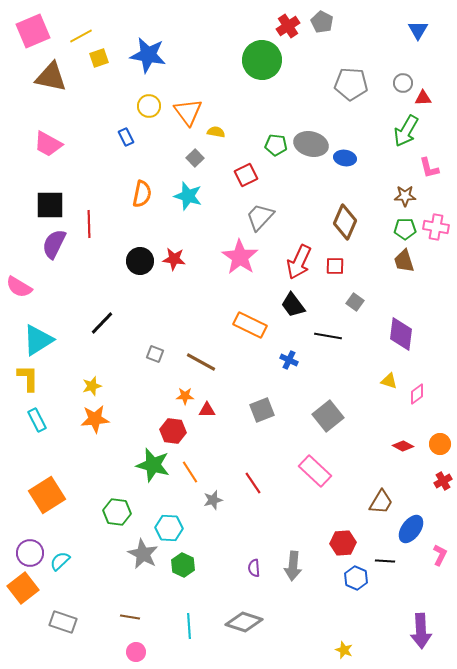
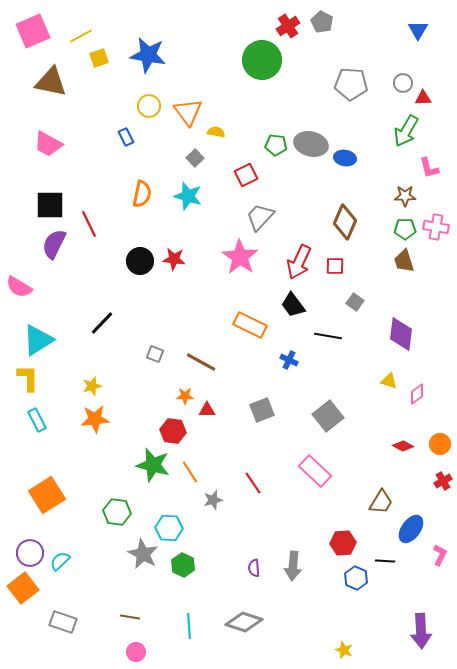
brown triangle at (51, 77): moved 5 px down
red line at (89, 224): rotated 24 degrees counterclockwise
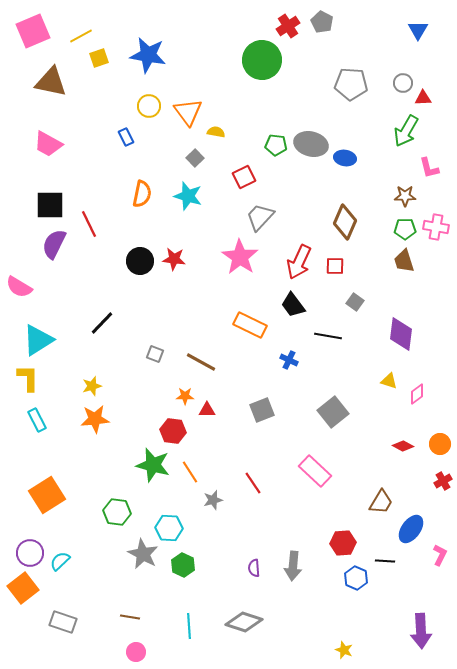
red square at (246, 175): moved 2 px left, 2 px down
gray square at (328, 416): moved 5 px right, 4 px up
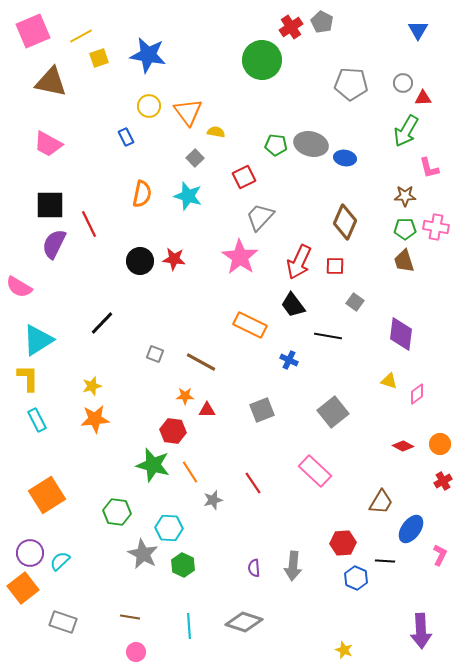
red cross at (288, 26): moved 3 px right, 1 px down
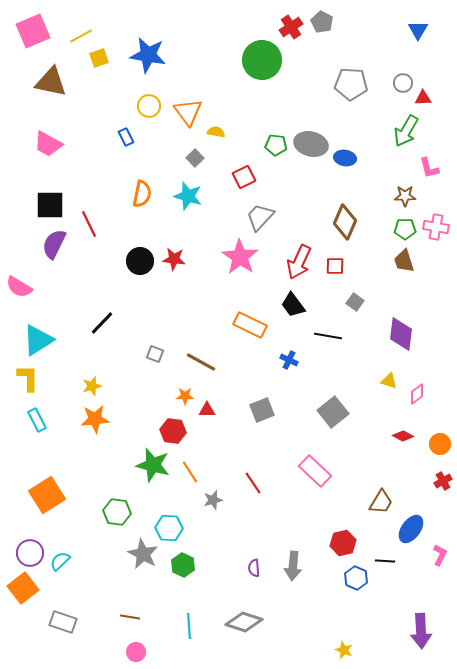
red diamond at (403, 446): moved 10 px up
red hexagon at (343, 543): rotated 10 degrees counterclockwise
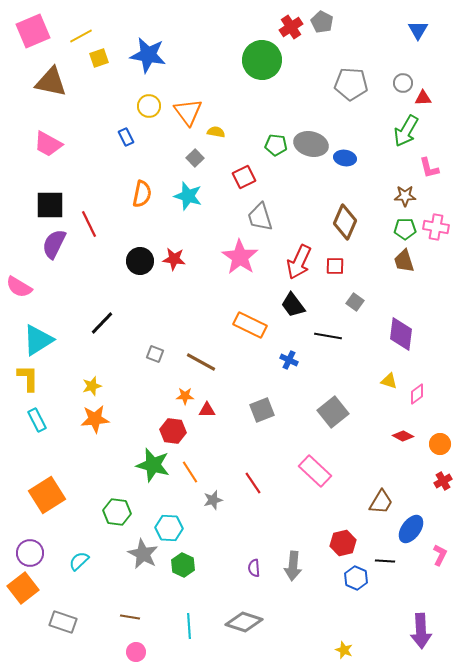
gray trapezoid at (260, 217): rotated 60 degrees counterclockwise
cyan semicircle at (60, 561): moved 19 px right
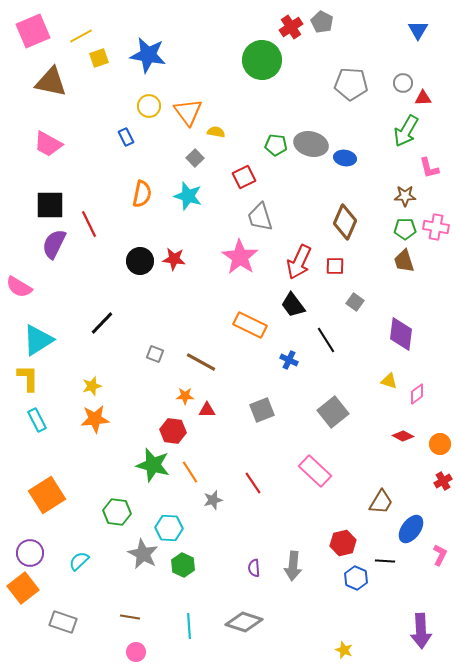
black line at (328, 336): moved 2 px left, 4 px down; rotated 48 degrees clockwise
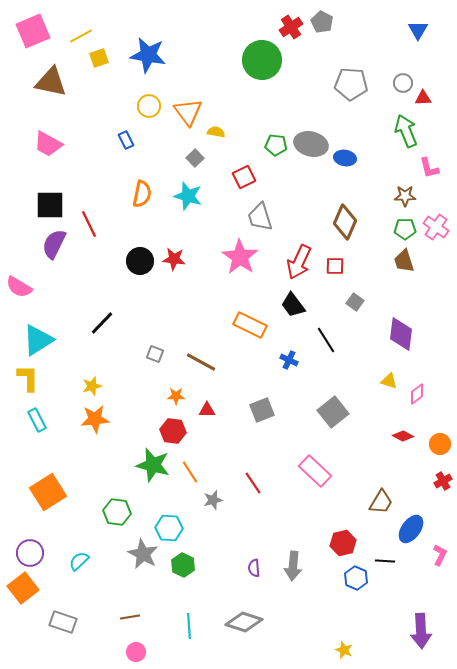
green arrow at (406, 131): rotated 128 degrees clockwise
blue rectangle at (126, 137): moved 3 px down
pink cross at (436, 227): rotated 25 degrees clockwise
orange star at (185, 396): moved 9 px left
orange square at (47, 495): moved 1 px right, 3 px up
brown line at (130, 617): rotated 18 degrees counterclockwise
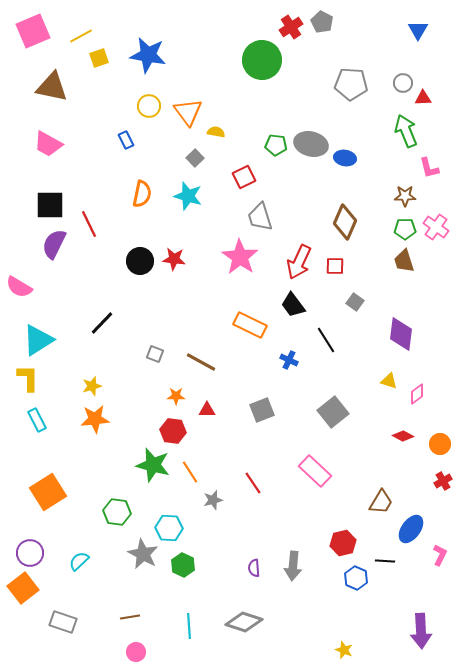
brown triangle at (51, 82): moved 1 px right, 5 px down
